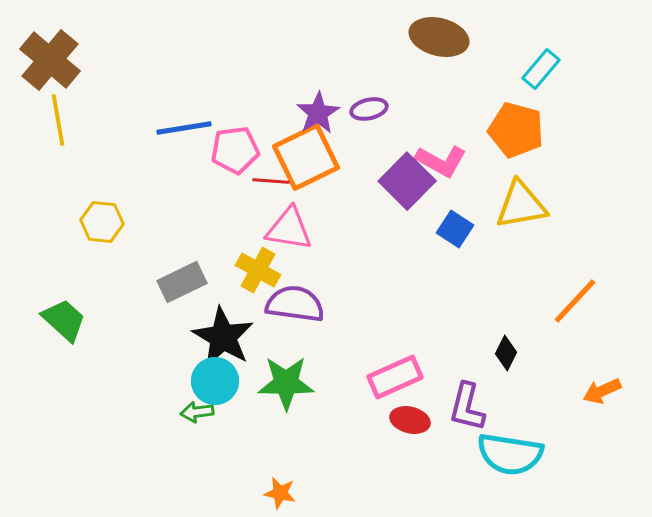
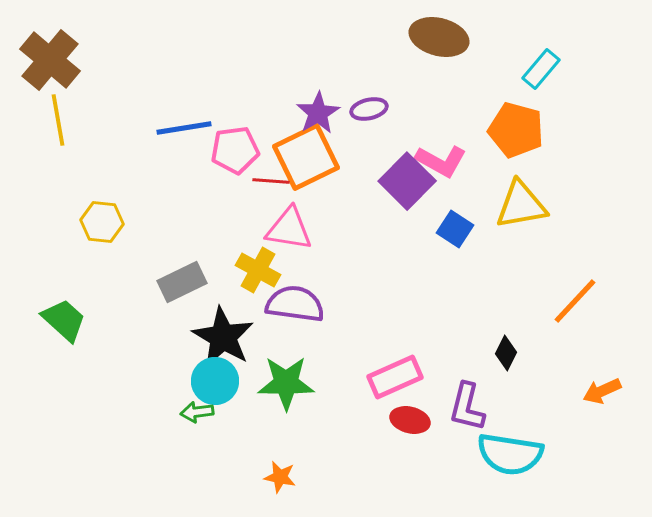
orange star: moved 16 px up
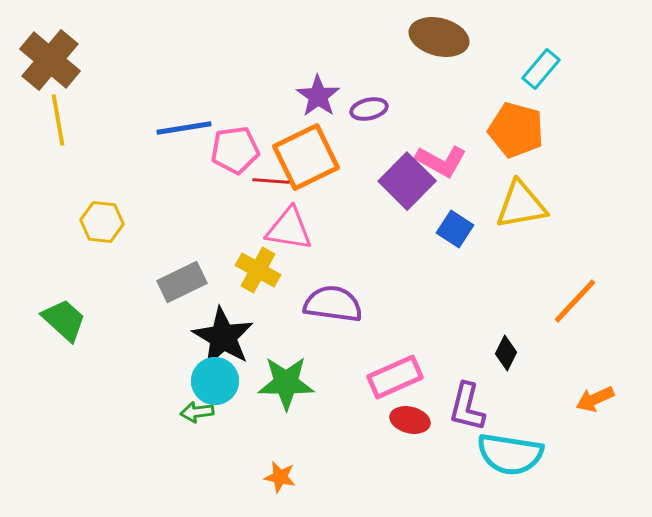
purple star: moved 17 px up; rotated 6 degrees counterclockwise
purple semicircle: moved 38 px right
orange arrow: moved 7 px left, 8 px down
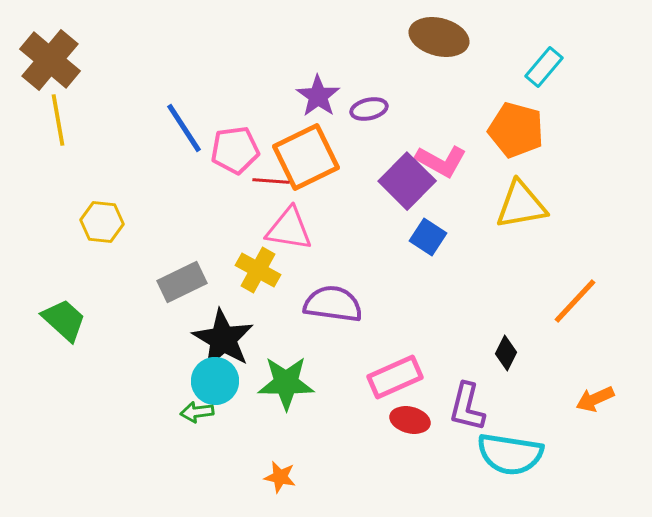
cyan rectangle: moved 3 px right, 2 px up
blue line: rotated 66 degrees clockwise
blue square: moved 27 px left, 8 px down
black star: moved 2 px down
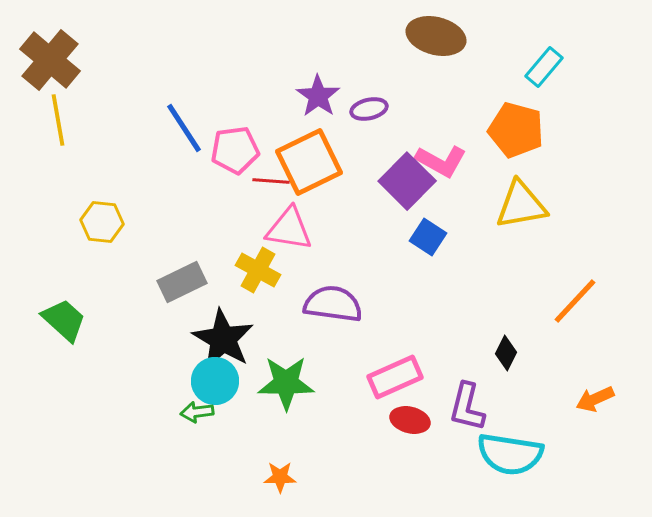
brown ellipse: moved 3 px left, 1 px up
orange square: moved 3 px right, 5 px down
orange star: rotated 12 degrees counterclockwise
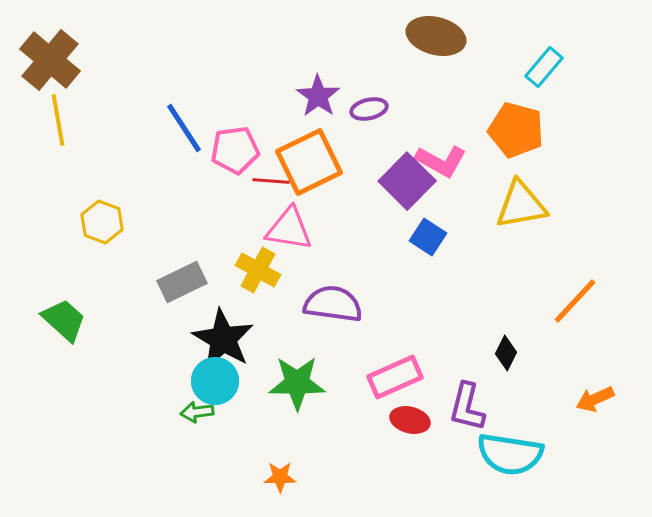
yellow hexagon: rotated 15 degrees clockwise
green star: moved 11 px right
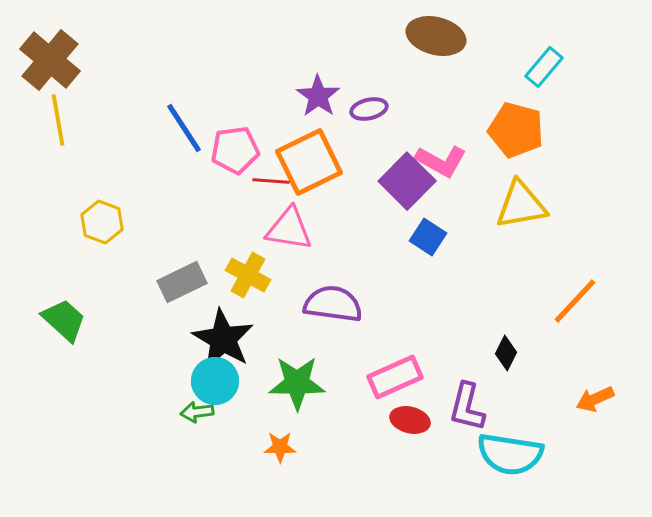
yellow cross: moved 10 px left, 5 px down
orange star: moved 30 px up
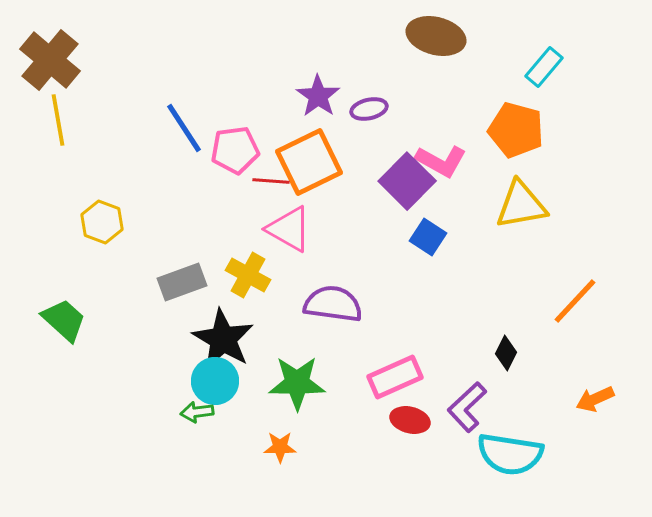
pink triangle: rotated 21 degrees clockwise
gray rectangle: rotated 6 degrees clockwise
purple L-shape: rotated 33 degrees clockwise
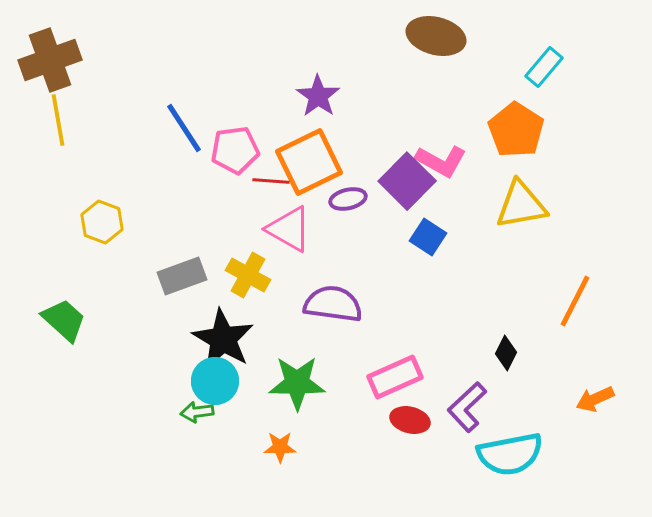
brown cross: rotated 30 degrees clockwise
purple ellipse: moved 21 px left, 90 px down
orange pentagon: rotated 18 degrees clockwise
gray rectangle: moved 6 px up
orange line: rotated 16 degrees counterclockwise
cyan semicircle: rotated 20 degrees counterclockwise
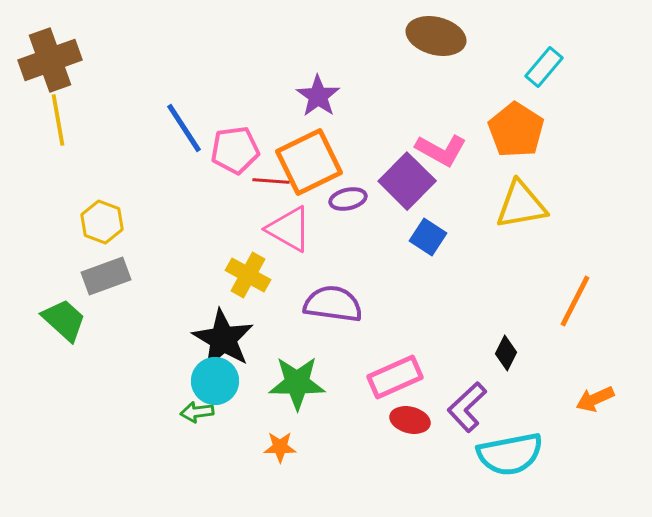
pink L-shape: moved 11 px up
gray rectangle: moved 76 px left
